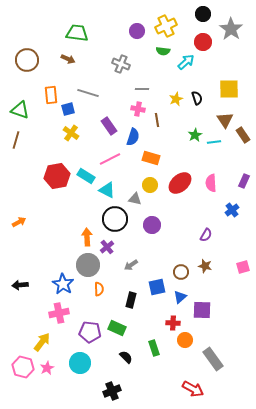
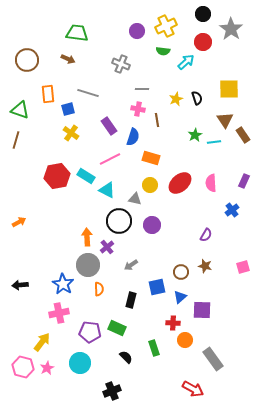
orange rectangle at (51, 95): moved 3 px left, 1 px up
black circle at (115, 219): moved 4 px right, 2 px down
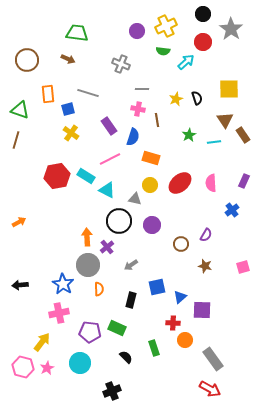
green star at (195, 135): moved 6 px left
brown circle at (181, 272): moved 28 px up
red arrow at (193, 389): moved 17 px right
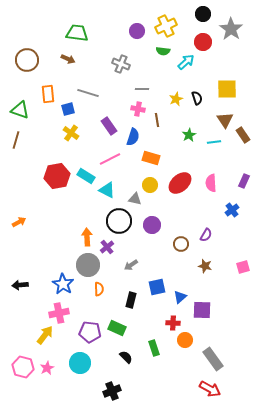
yellow square at (229, 89): moved 2 px left
yellow arrow at (42, 342): moved 3 px right, 7 px up
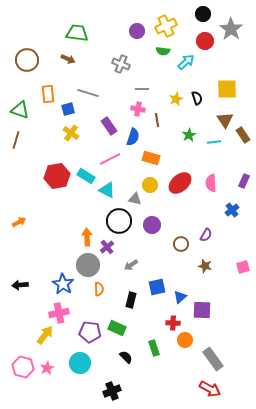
red circle at (203, 42): moved 2 px right, 1 px up
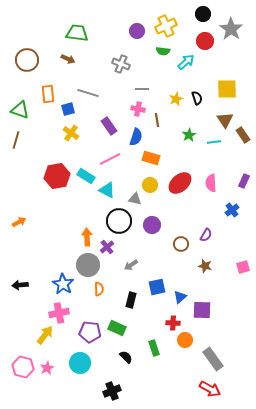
blue semicircle at (133, 137): moved 3 px right
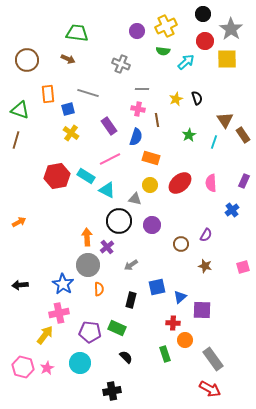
yellow square at (227, 89): moved 30 px up
cyan line at (214, 142): rotated 64 degrees counterclockwise
green rectangle at (154, 348): moved 11 px right, 6 px down
black cross at (112, 391): rotated 12 degrees clockwise
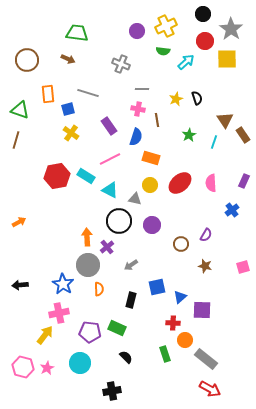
cyan triangle at (107, 190): moved 3 px right
gray rectangle at (213, 359): moved 7 px left; rotated 15 degrees counterclockwise
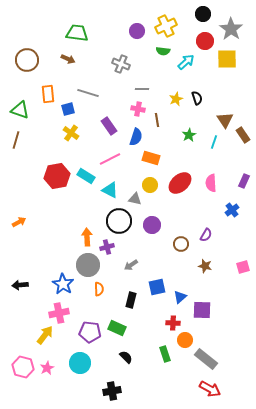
purple cross at (107, 247): rotated 24 degrees clockwise
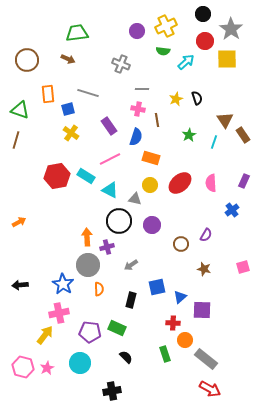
green trapezoid at (77, 33): rotated 15 degrees counterclockwise
brown star at (205, 266): moved 1 px left, 3 px down
